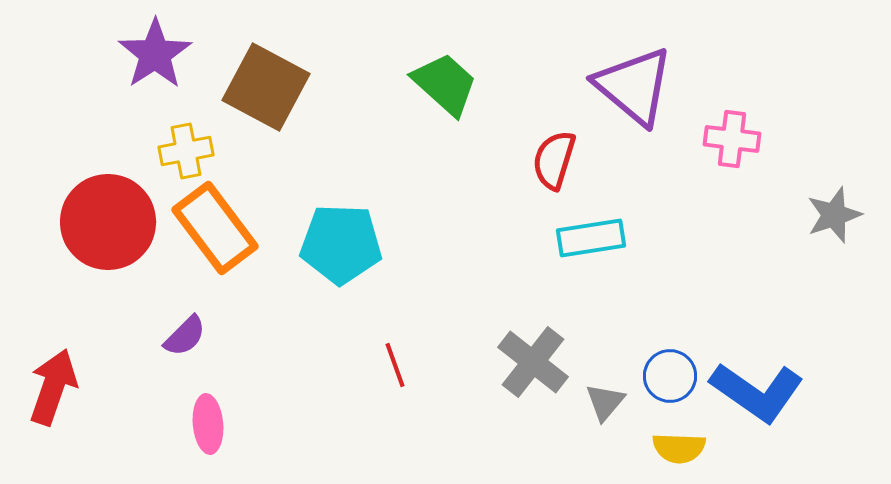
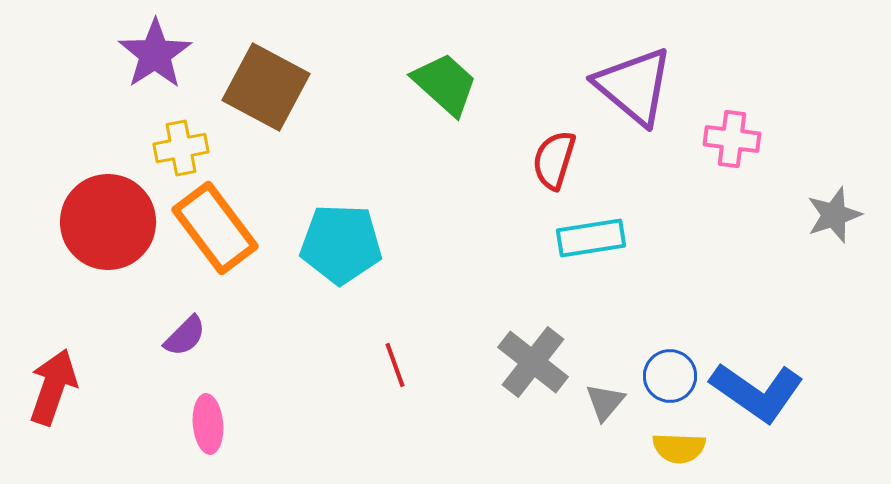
yellow cross: moved 5 px left, 3 px up
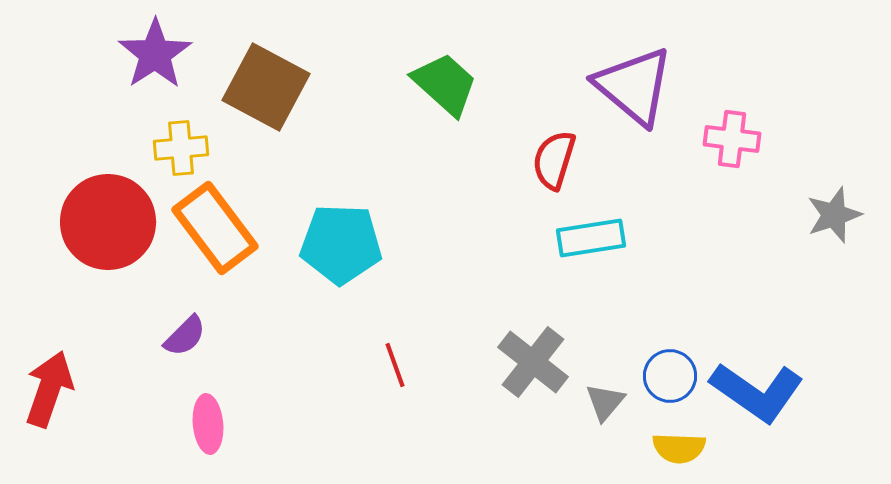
yellow cross: rotated 6 degrees clockwise
red arrow: moved 4 px left, 2 px down
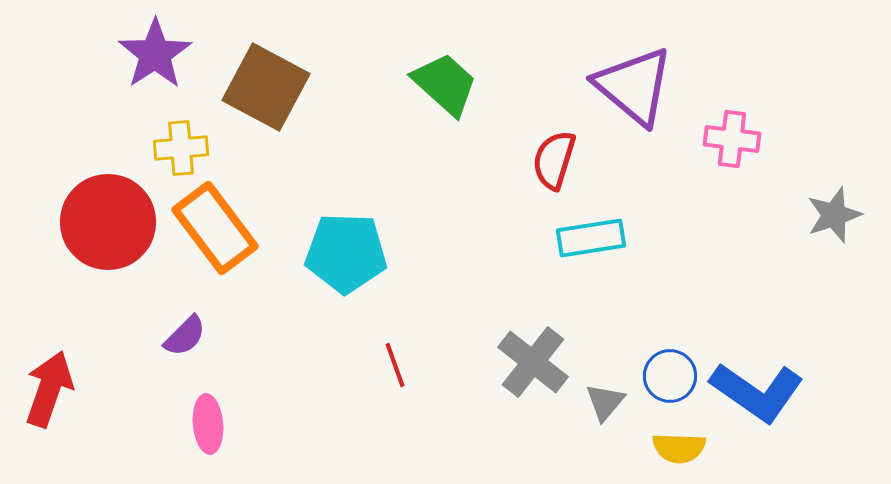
cyan pentagon: moved 5 px right, 9 px down
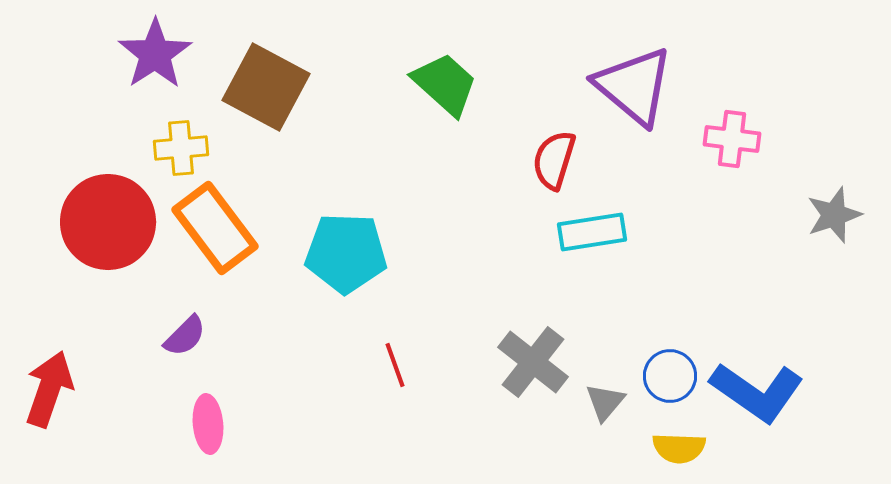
cyan rectangle: moved 1 px right, 6 px up
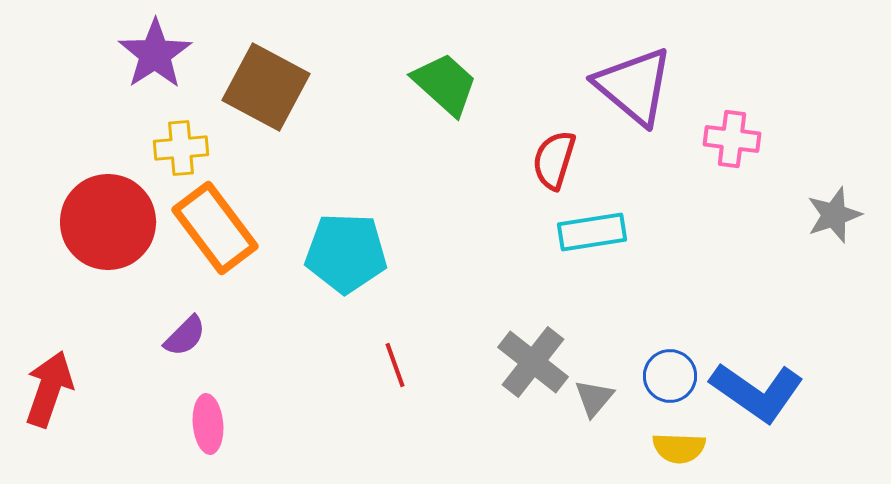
gray triangle: moved 11 px left, 4 px up
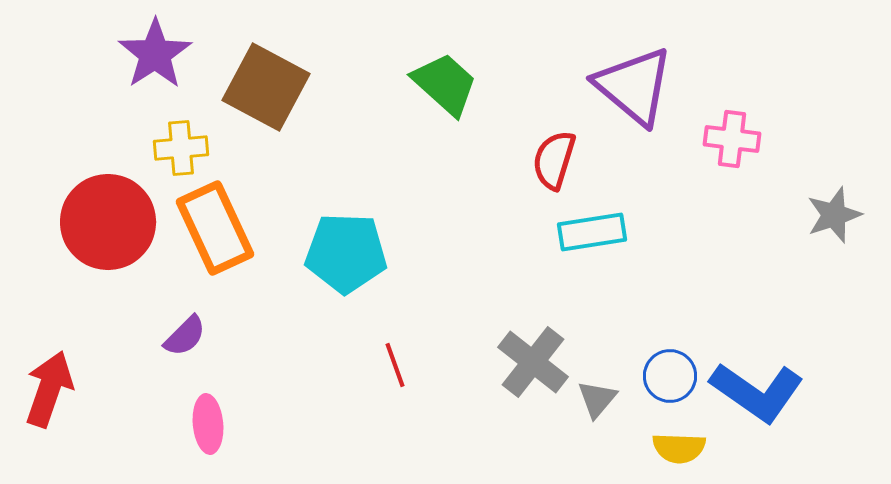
orange rectangle: rotated 12 degrees clockwise
gray triangle: moved 3 px right, 1 px down
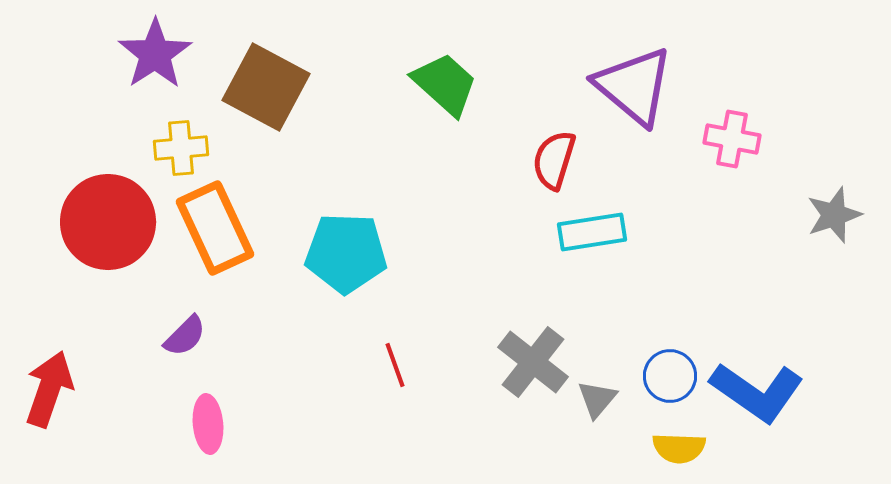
pink cross: rotated 4 degrees clockwise
